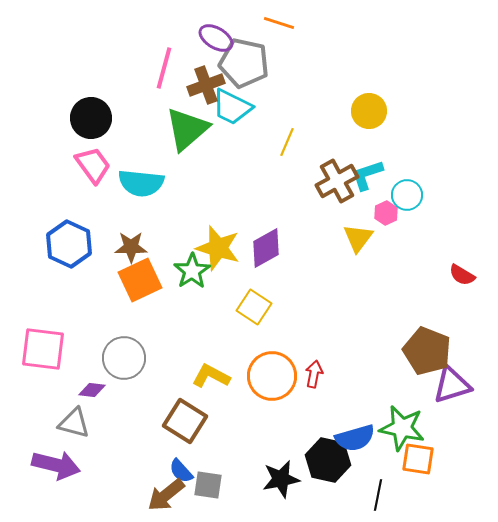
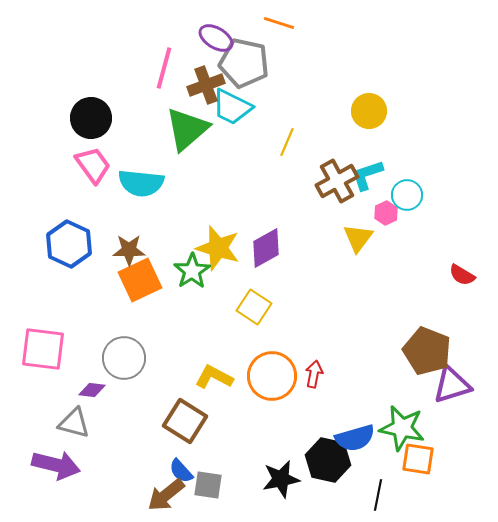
brown star at (131, 247): moved 2 px left, 3 px down
yellow L-shape at (211, 376): moved 3 px right, 1 px down
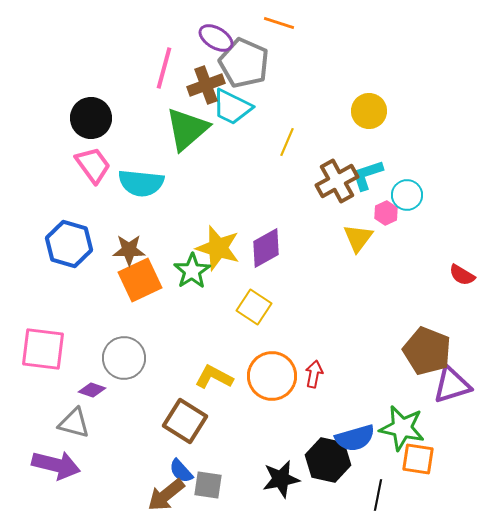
gray pentagon at (244, 63): rotated 12 degrees clockwise
blue hexagon at (69, 244): rotated 9 degrees counterclockwise
purple diamond at (92, 390): rotated 12 degrees clockwise
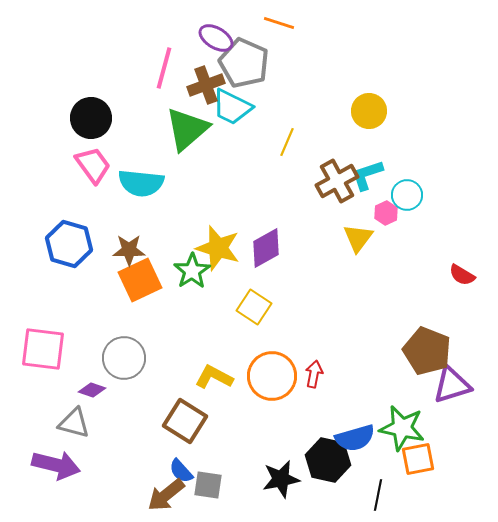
orange square at (418, 459): rotated 20 degrees counterclockwise
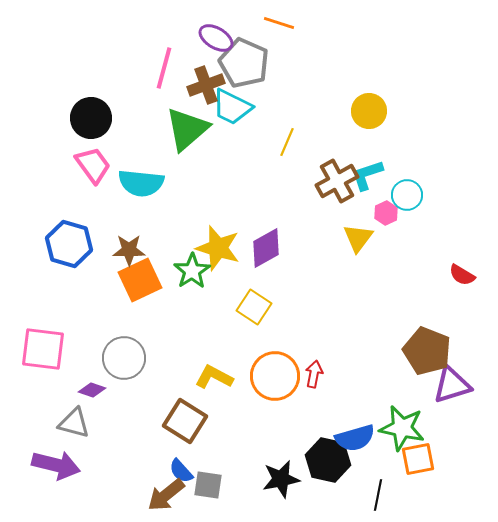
orange circle at (272, 376): moved 3 px right
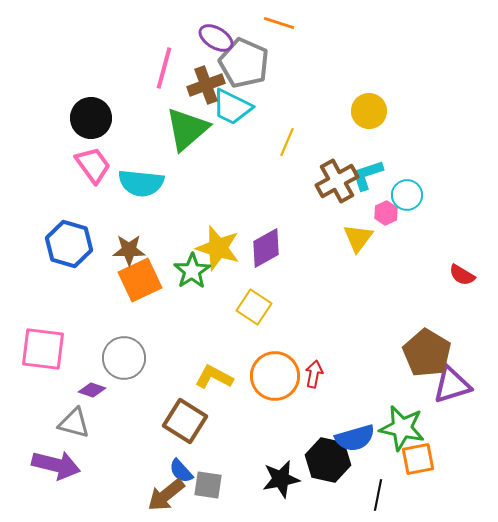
brown pentagon at (427, 351): moved 2 px down; rotated 9 degrees clockwise
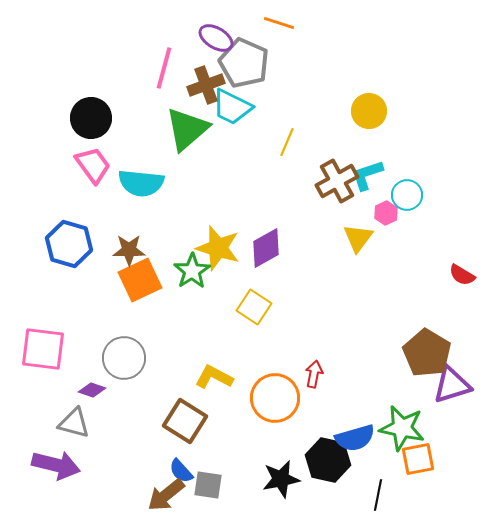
orange circle at (275, 376): moved 22 px down
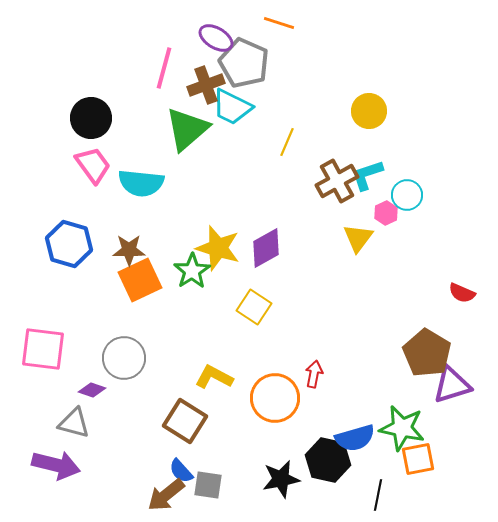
red semicircle at (462, 275): moved 18 px down; rotated 8 degrees counterclockwise
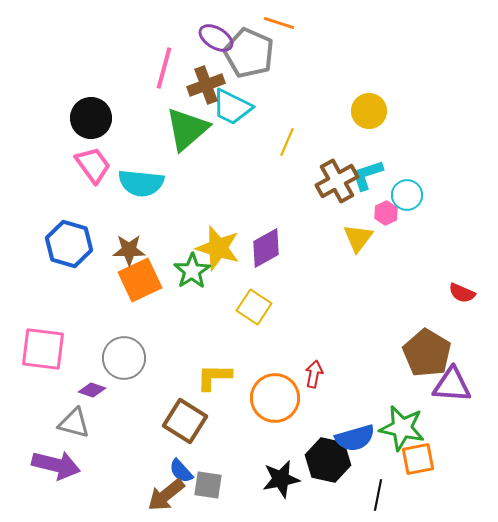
gray pentagon at (244, 63): moved 5 px right, 10 px up
yellow L-shape at (214, 377): rotated 27 degrees counterclockwise
purple triangle at (452, 385): rotated 21 degrees clockwise
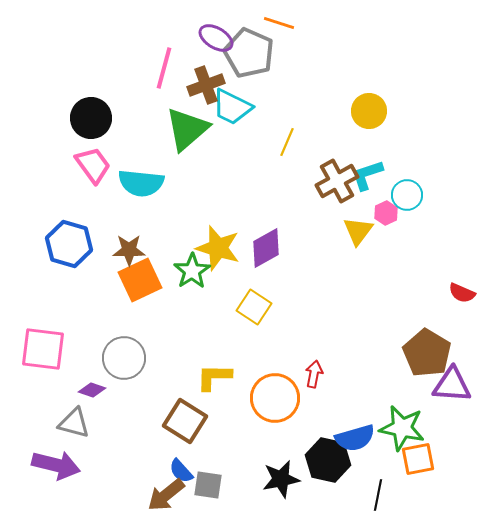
yellow triangle at (358, 238): moved 7 px up
